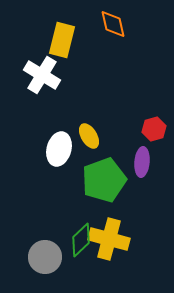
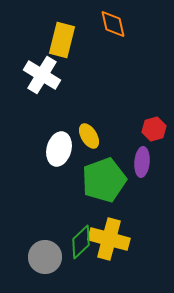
green diamond: moved 2 px down
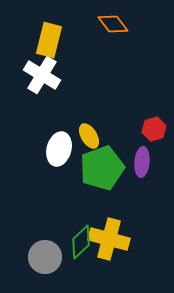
orange diamond: rotated 24 degrees counterclockwise
yellow rectangle: moved 13 px left
green pentagon: moved 2 px left, 12 px up
